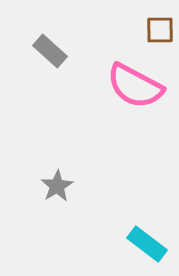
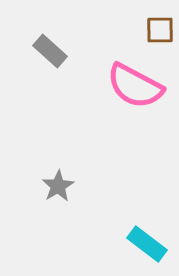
gray star: moved 1 px right
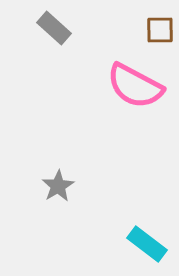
gray rectangle: moved 4 px right, 23 px up
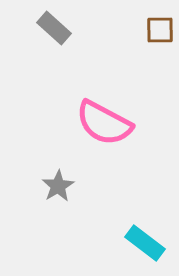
pink semicircle: moved 31 px left, 37 px down
cyan rectangle: moved 2 px left, 1 px up
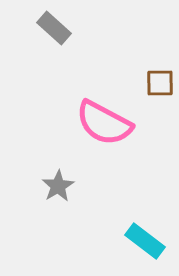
brown square: moved 53 px down
cyan rectangle: moved 2 px up
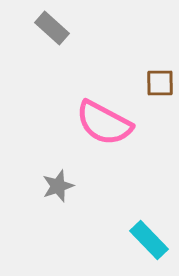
gray rectangle: moved 2 px left
gray star: rotated 12 degrees clockwise
cyan rectangle: moved 4 px right, 1 px up; rotated 9 degrees clockwise
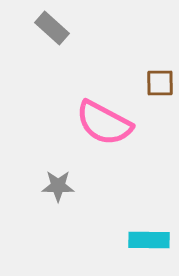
gray star: rotated 20 degrees clockwise
cyan rectangle: rotated 45 degrees counterclockwise
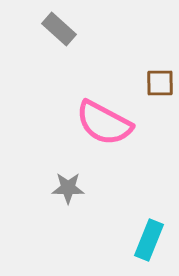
gray rectangle: moved 7 px right, 1 px down
gray star: moved 10 px right, 2 px down
cyan rectangle: rotated 69 degrees counterclockwise
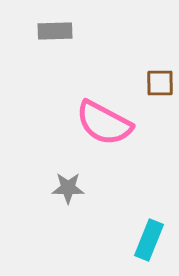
gray rectangle: moved 4 px left, 2 px down; rotated 44 degrees counterclockwise
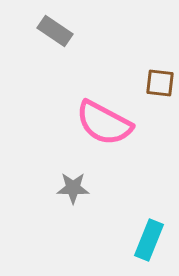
gray rectangle: rotated 36 degrees clockwise
brown square: rotated 8 degrees clockwise
gray star: moved 5 px right
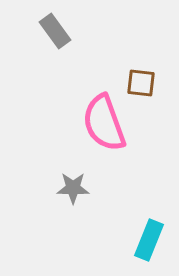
gray rectangle: rotated 20 degrees clockwise
brown square: moved 19 px left
pink semicircle: rotated 42 degrees clockwise
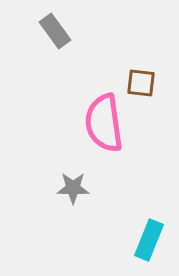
pink semicircle: rotated 12 degrees clockwise
